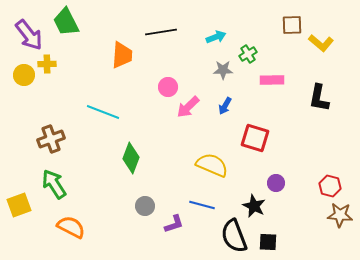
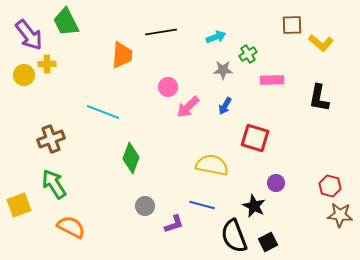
yellow semicircle: rotated 12 degrees counterclockwise
black square: rotated 30 degrees counterclockwise
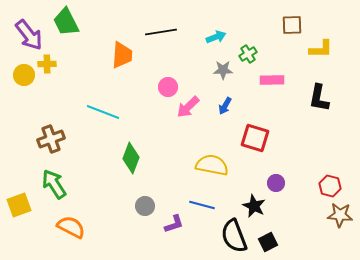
yellow L-shape: moved 6 px down; rotated 40 degrees counterclockwise
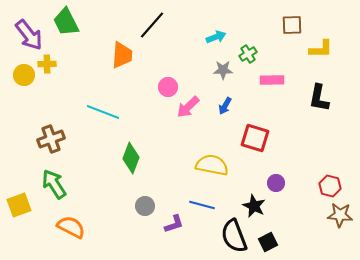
black line: moved 9 px left, 7 px up; rotated 40 degrees counterclockwise
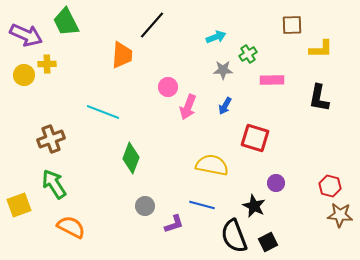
purple arrow: moved 3 px left; rotated 28 degrees counterclockwise
pink arrow: rotated 25 degrees counterclockwise
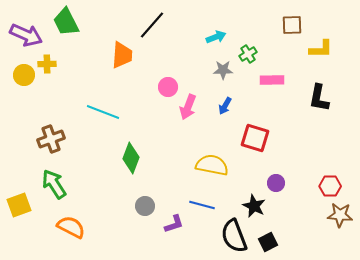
red hexagon: rotated 15 degrees counterclockwise
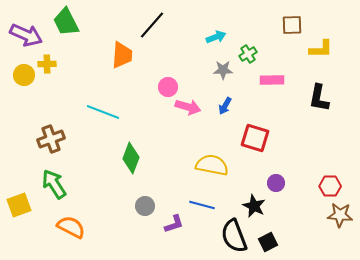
pink arrow: rotated 95 degrees counterclockwise
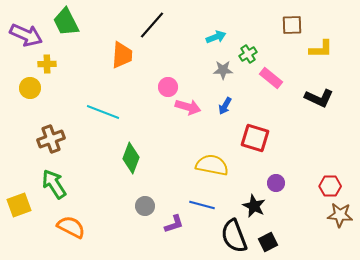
yellow circle: moved 6 px right, 13 px down
pink rectangle: moved 1 px left, 2 px up; rotated 40 degrees clockwise
black L-shape: rotated 76 degrees counterclockwise
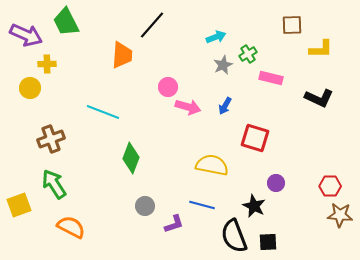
gray star: moved 5 px up; rotated 24 degrees counterclockwise
pink rectangle: rotated 25 degrees counterclockwise
black square: rotated 24 degrees clockwise
